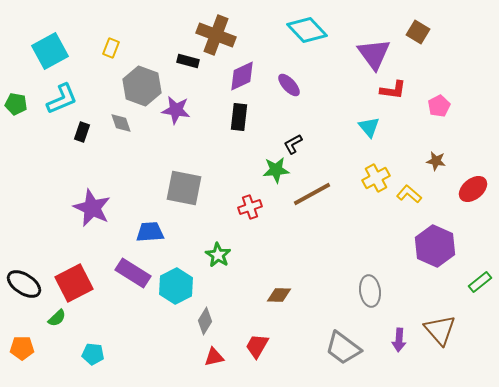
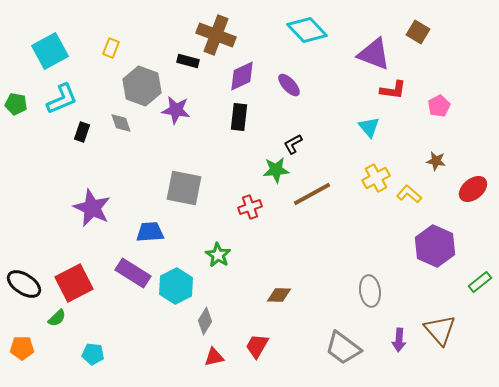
purple triangle at (374, 54): rotated 33 degrees counterclockwise
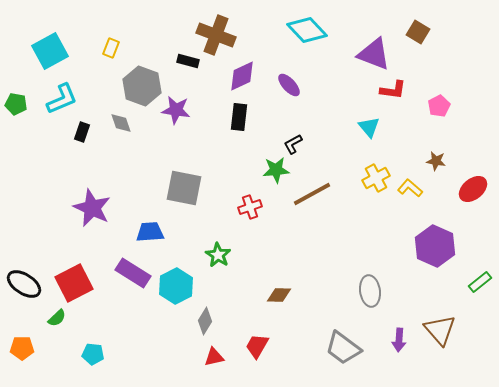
yellow L-shape at (409, 194): moved 1 px right, 6 px up
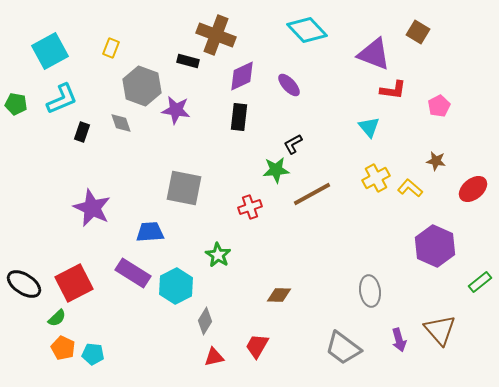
purple arrow at (399, 340): rotated 20 degrees counterclockwise
orange pentagon at (22, 348): moved 41 px right; rotated 25 degrees clockwise
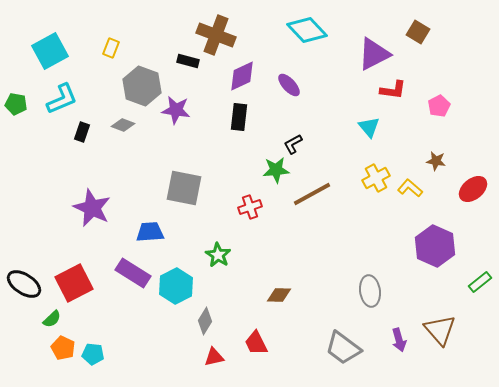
purple triangle at (374, 54): rotated 48 degrees counterclockwise
gray diamond at (121, 123): moved 2 px right, 2 px down; rotated 50 degrees counterclockwise
green semicircle at (57, 318): moved 5 px left, 1 px down
red trapezoid at (257, 346): moved 1 px left, 3 px up; rotated 56 degrees counterclockwise
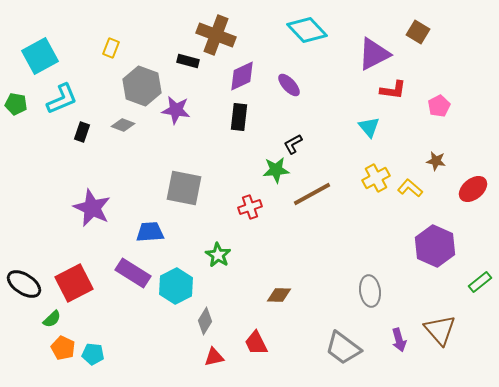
cyan square at (50, 51): moved 10 px left, 5 px down
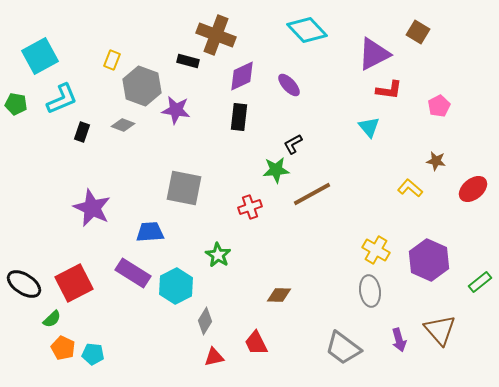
yellow rectangle at (111, 48): moved 1 px right, 12 px down
red L-shape at (393, 90): moved 4 px left
yellow cross at (376, 178): moved 72 px down; rotated 32 degrees counterclockwise
purple hexagon at (435, 246): moved 6 px left, 14 px down
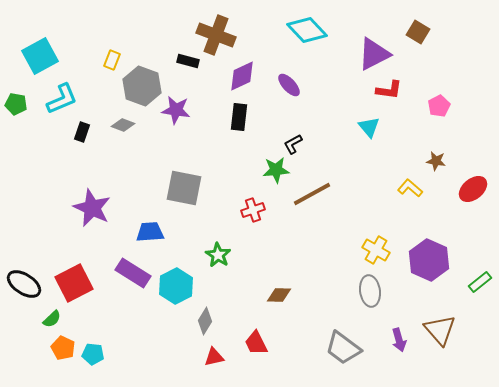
red cross at (250, 207): moved 3 px right, 3 px down
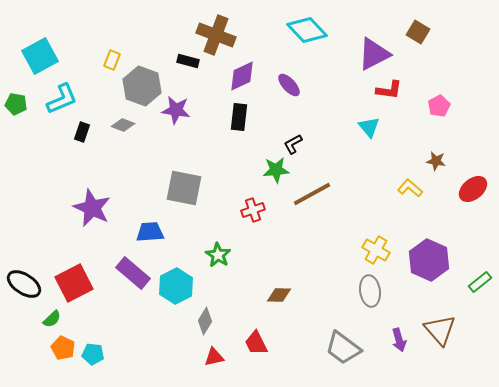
purple rectangle at (133, 273): rotated 8 degrees clockwise
